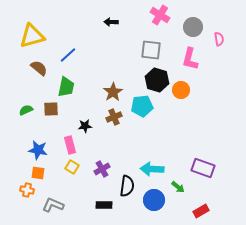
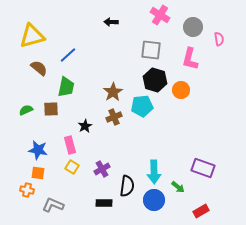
black hexagon: moved 2 px left
black star: rotated 24 degrees counterclockwise
cyan arrow: moved 2 px right, 3 px down; rotated 95 degrees counterclockwise
black rectangle: moved 2 px up
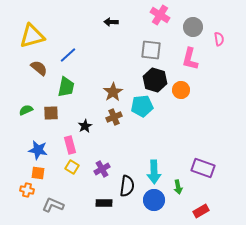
brown square: moved 4 px down
green arrow: rotated 40 degrees clockwise
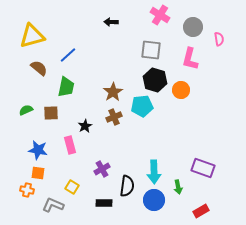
yellow square: moved 20 px down
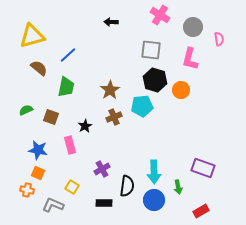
brown star: moved 3 px left, 2 px up
brown square: moved 4 px down; rotated 21 degrees clockwise
orange square: rotated 16 degrees clockwise
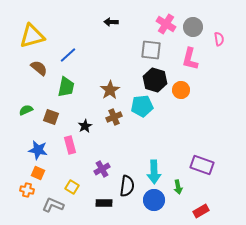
pink cross: moved 6 px right, 9 px down
purple rectangle: moved 1 px left, 3 px up
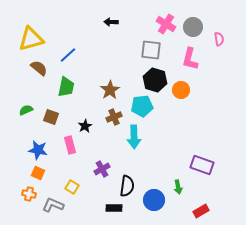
yellow triangle: moved 1 px left, 3 px down
cyan arrow: moved 20 px left, 35 px up
orange cross: moved 2 px right, 4 px down
black rectangle: moved 10 px right, 5 px down
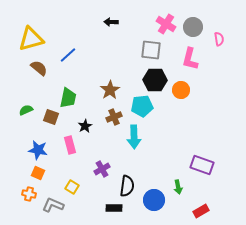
black hexagon: rotated 15 degrees counterclockwise
green trapezoid: moved 2 px right, 11 px down
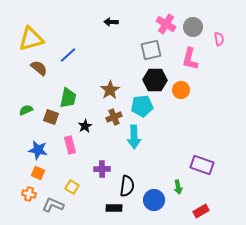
gray square: rotated 20 degrees counterclockwise
purple cross: rotated 28 degrees clockwise
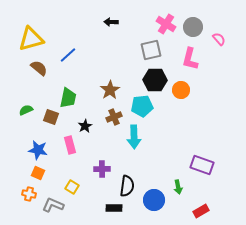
pink semicircle: rotated 32 degrees counterclockwise
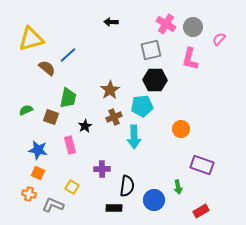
pink semicircle: rotated 96 degrees counterclockwise
brown semicircle: moved 8 px right
orange circle: moved 39 px down
